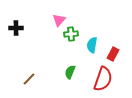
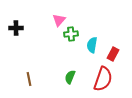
green semicircle: moved 5 px down
brown line: rotated 56 degrees counterclockwise
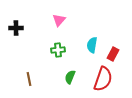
green cross: moved 13 px left, 16 px down
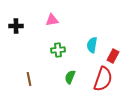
pink triangle: moved 7 px left; rotated 40 degrees clockwise
black cross: moved 2 px up
red rectangle: moved 2 px down
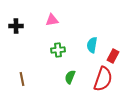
brown line: moved 7 px left
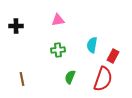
pink triangle: moved 6 px right
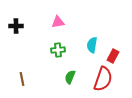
pink triangle: moved 2 px down
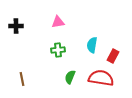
red semicircle: moved 2 px left, 1 px up; rotated 100 degrees counterclockwise
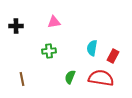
pink triangle: moved 4 px left
cyan semicircle: moved 3 px down
green cross: moved 9 px left, 1 px down
